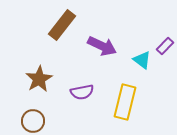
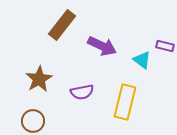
purple rectangle: rotated 60 degrees clockwise
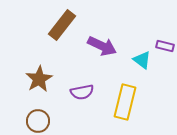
brown circle: moved 5 px right
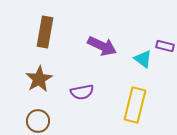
brown rectangle: moved 17 px left, 7 px down; rotated 28 degrees counterclockwise
cyan triangle: moved 1 px right, 1 px up
yellow rectangle: moved 10 px right, 3 px down
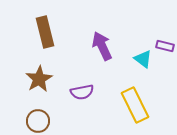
brown rectangle: rotated 24 degrees counterclockwise
purple arrow: rotated 140 degrees counterclockwise
yellow rectangle: rotated 40 degrees counterclockwise
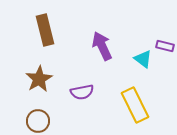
brown rectangle: moved 2 px up
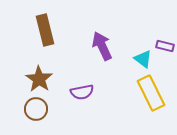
brown star: rotated 8 degrees counterclockwise
yellow rectangle: moved 16 px right, 12 px up
brown circle: moved 2 px left, 12 px up
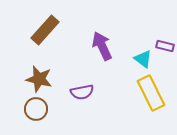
brown rectangle: rotated 56 degrees clockwise
brown star: rotated 20 degrees counterclockwise
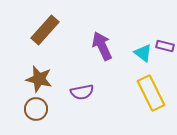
cyan triangle: moved 6 px up
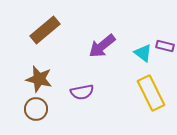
brown rectangle: rotated 8 degrees clockwise
purple arrow: rotated 104 degrees counterclockwise
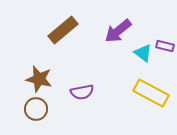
brown rectangle: moved 18 px right
purple arrow: moved 16 px right, 15 px up
yellow rectangle: rotated 36 degrees counterclockwise
